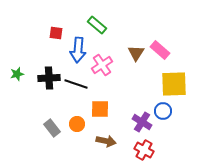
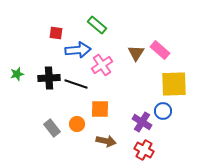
blue arrow: rotated 100 degrees counterclockwise
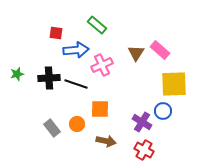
blue arrow: moved 2 px left
pink cross: rotated 10 degrees clockwise
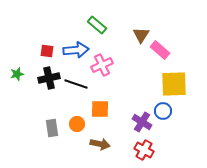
red square: moved 9 px left, 18 px down
brown triangle: moved 5 px right, 18 px up
black cross: rotated 10 degrees counterclockwise
gray rectangle: rotated 30 degrees clockwise
brown arrow: moved 6 px left, 3 px down
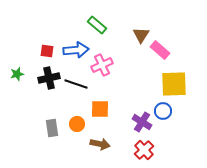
red cross: rotated 18 degrees clockwise
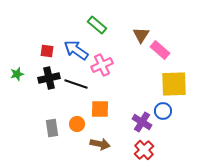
blue arrow: rotated 140 degrees counterclockwise
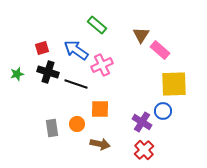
red square: moved 5 px left, 3 px up; rotated 24 degrees counterclockwise
black cross: moved 1 px left, 6 px up; rotated 30 degrees clockwise
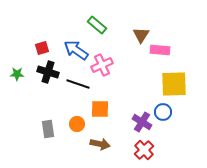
pink rectangle: rotated 36 degrees counterclockwise
green star: rotated 16 degrees clockwise
black line: moved 2 px right
blue circle: moved 1 px down
gray rectangle: moved 4 px left, 1 px down
